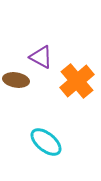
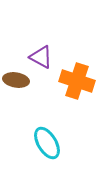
orange cross: rotated 32 degrees counterclockwise
cyan ellipse: moved 1 px right, 1 px down; rotated 20 degrees clockwise
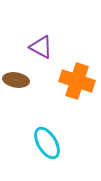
purple triangle: moved 10 px up
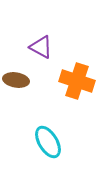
cyan ellipse: moved 1 px right, 1 px up
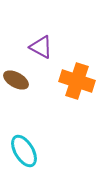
brown ellipse: rotated 20 degrees clockwise
cyan ellipse: moved 24 px left, 9 px down
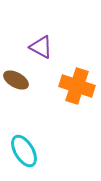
orange cross: moved 5 px down
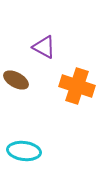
purple triangle: moved 3 px right
cyan ellipse: rotated 52 degrees counterclockwise
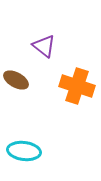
purple triangle: moved 1 px up; rotated 10 degrees clockwise
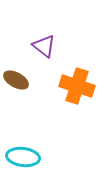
cyan ellipse: moved 1 px left, 6 px down
